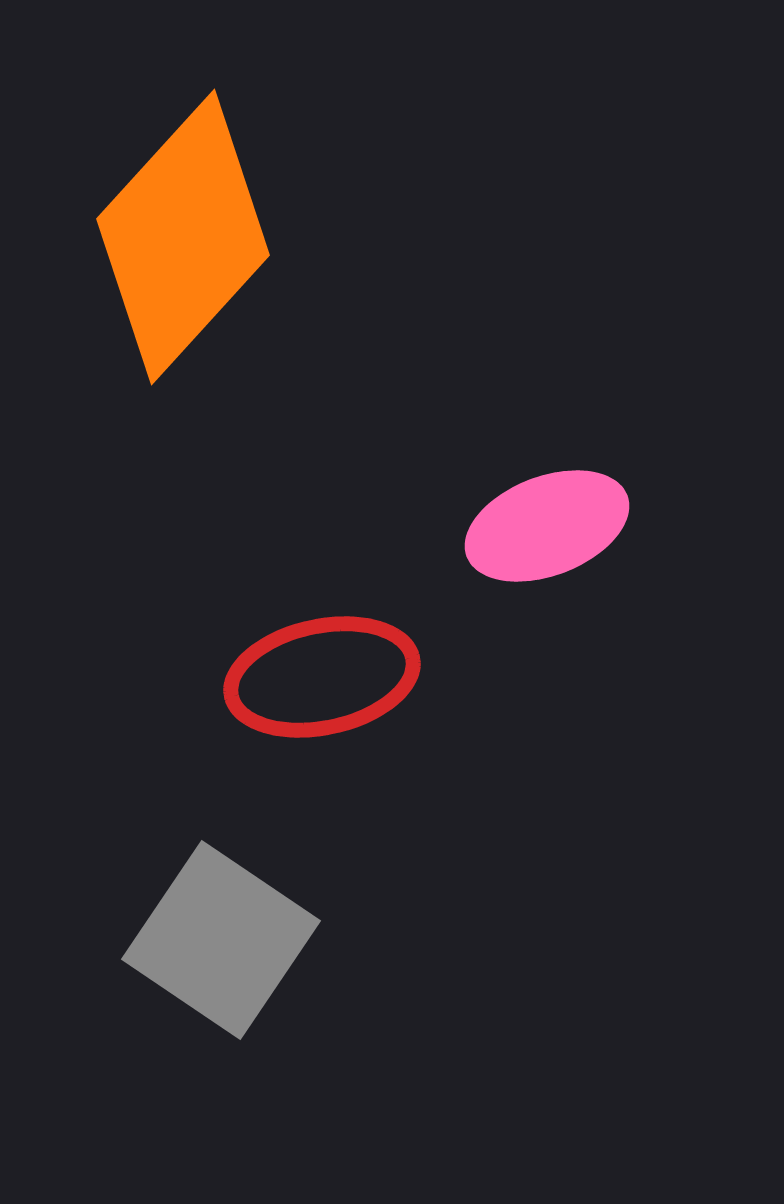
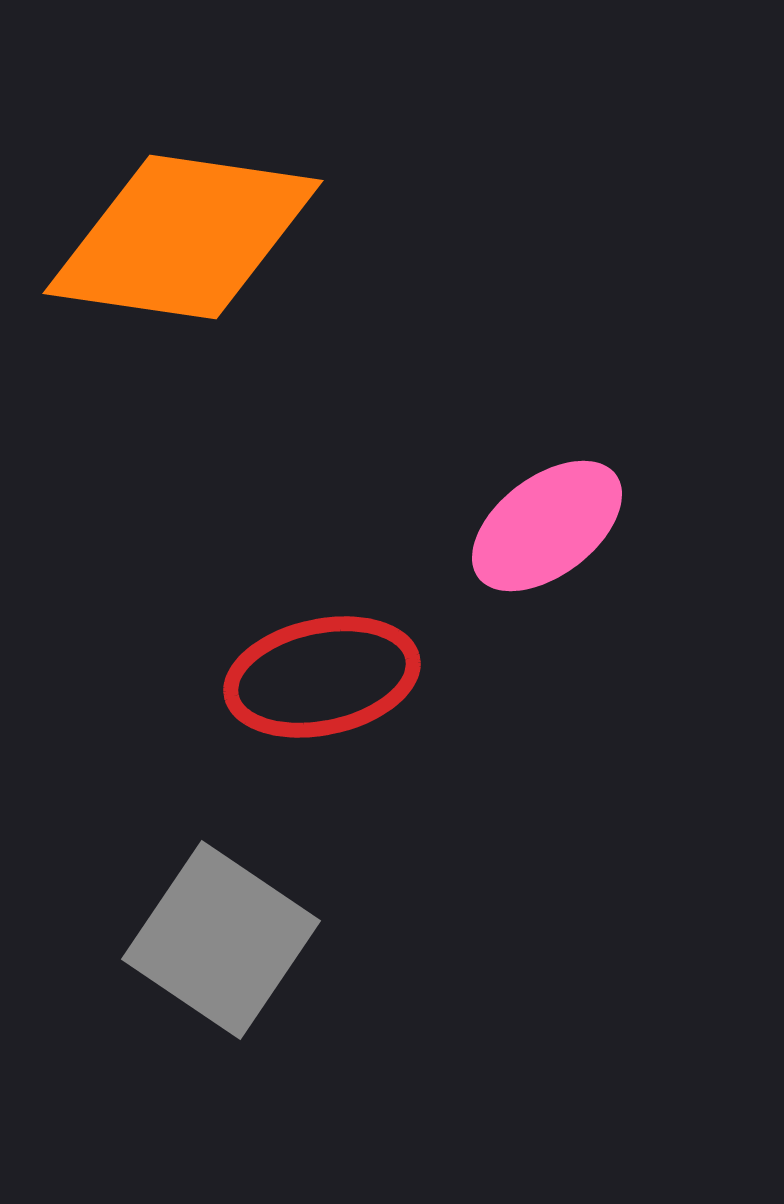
orange diamond: rotated 56 degrees clockwise
pink ellipse: rotated 16 degrees counterclockwise
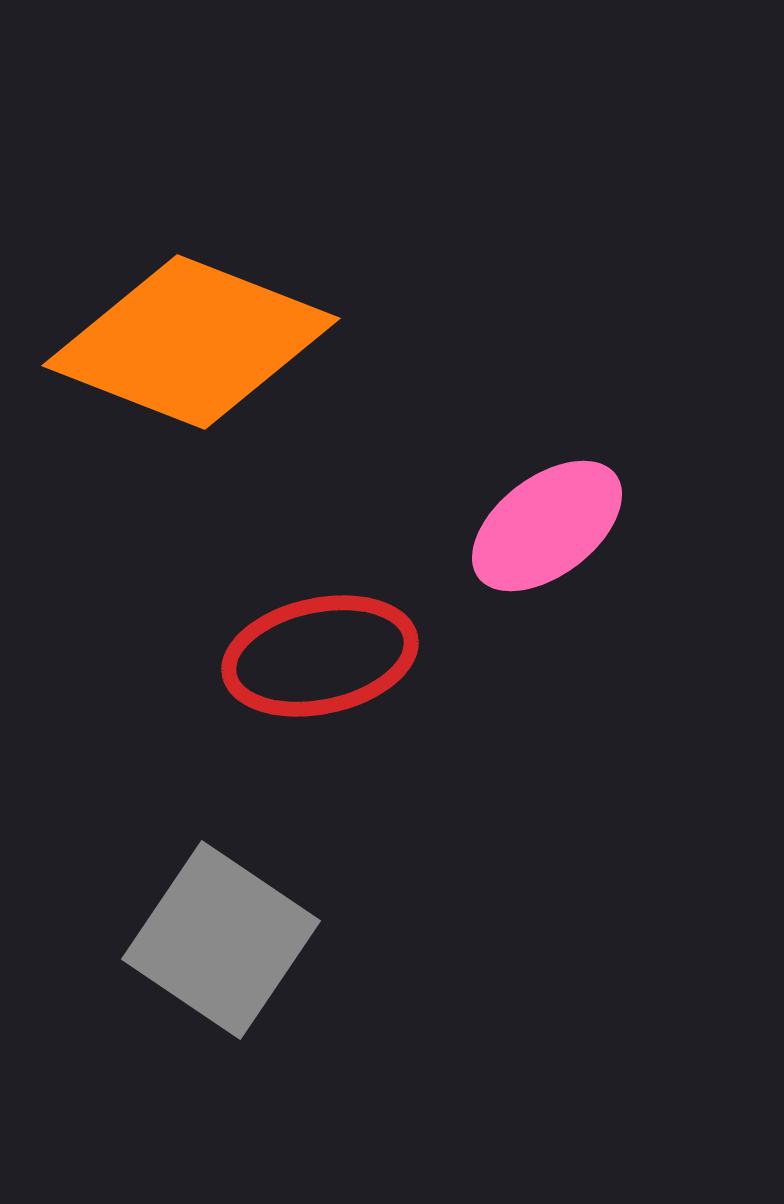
orange diamond: moved 8 px right, 105 px down; rotated 13 degrees clockwise
red ellipse: moved 2 px left, 21 px up
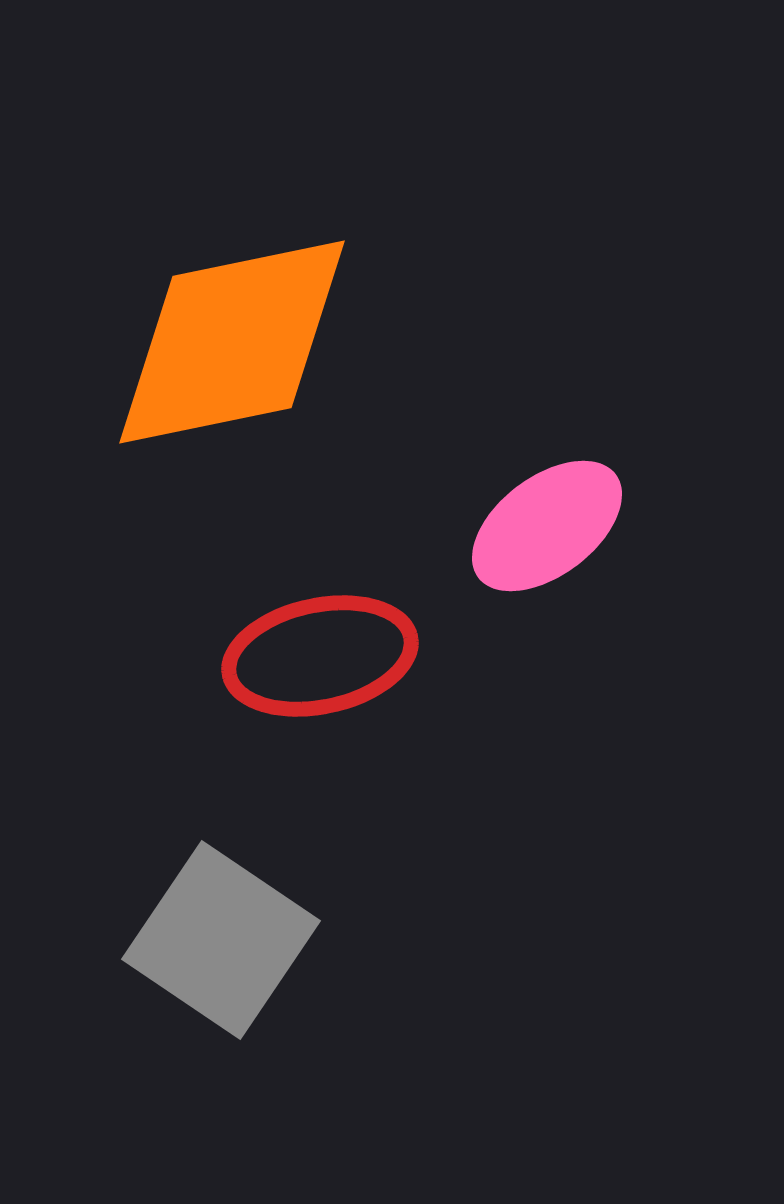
orange diamond: moved 41 px right; rotated 33 degrees counterclockwise
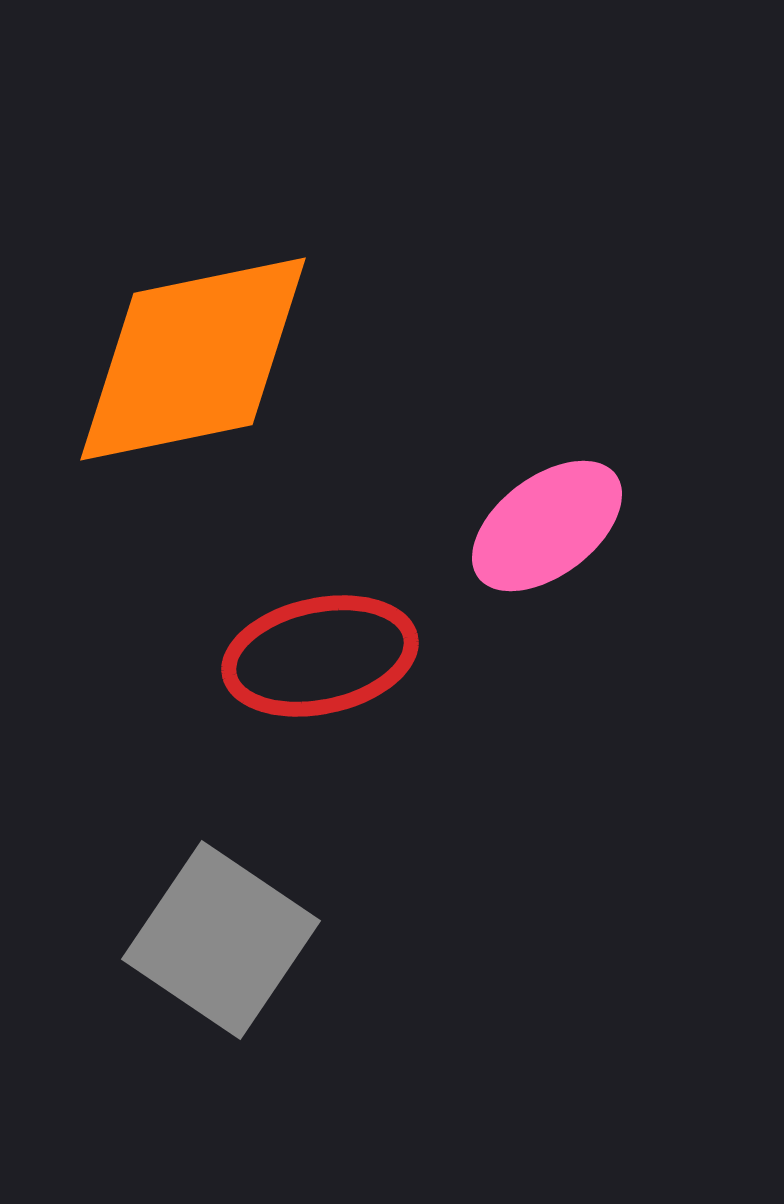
orange diamond: moved 39 px left, 17 px down
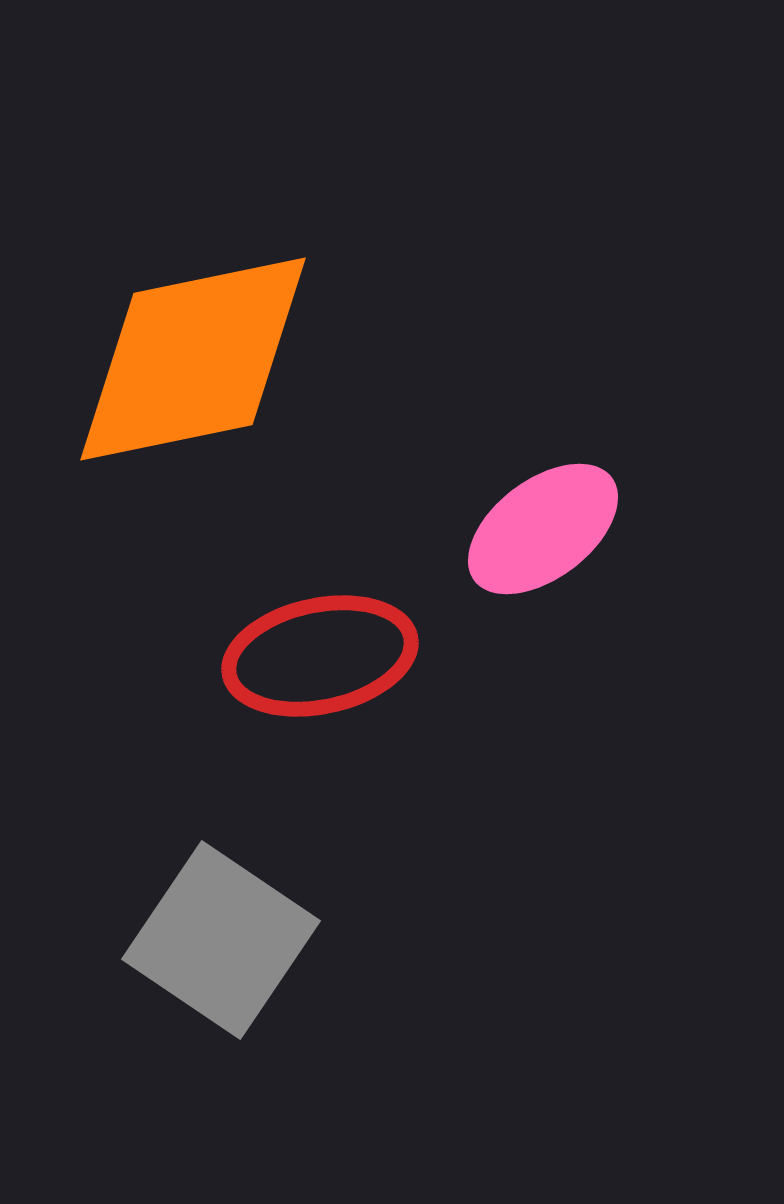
pink ellipse: moved 4 px left, 3 px down
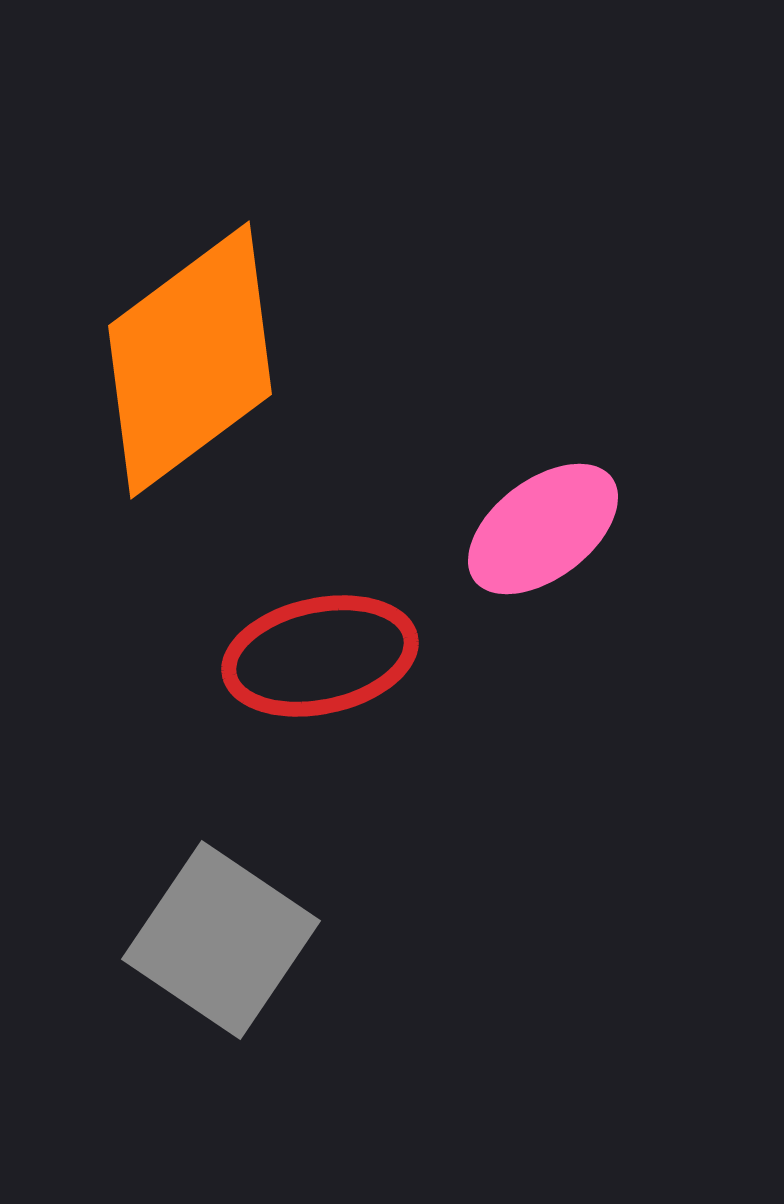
orange diamond: moved 3 px left, 1 px down; rotated 25 degrees counterclockwise
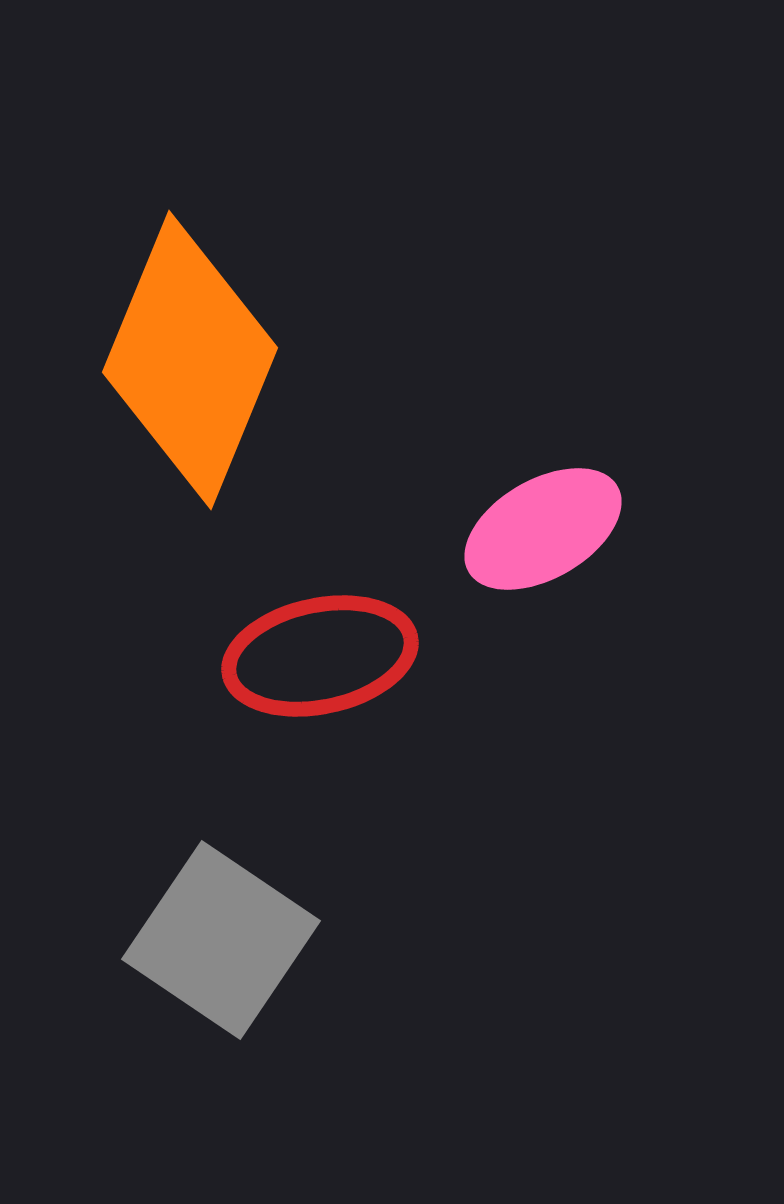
orange diamond: rotated 31 degrees counterclockwise
pink ellipse: rotated 7 degrees clockwise
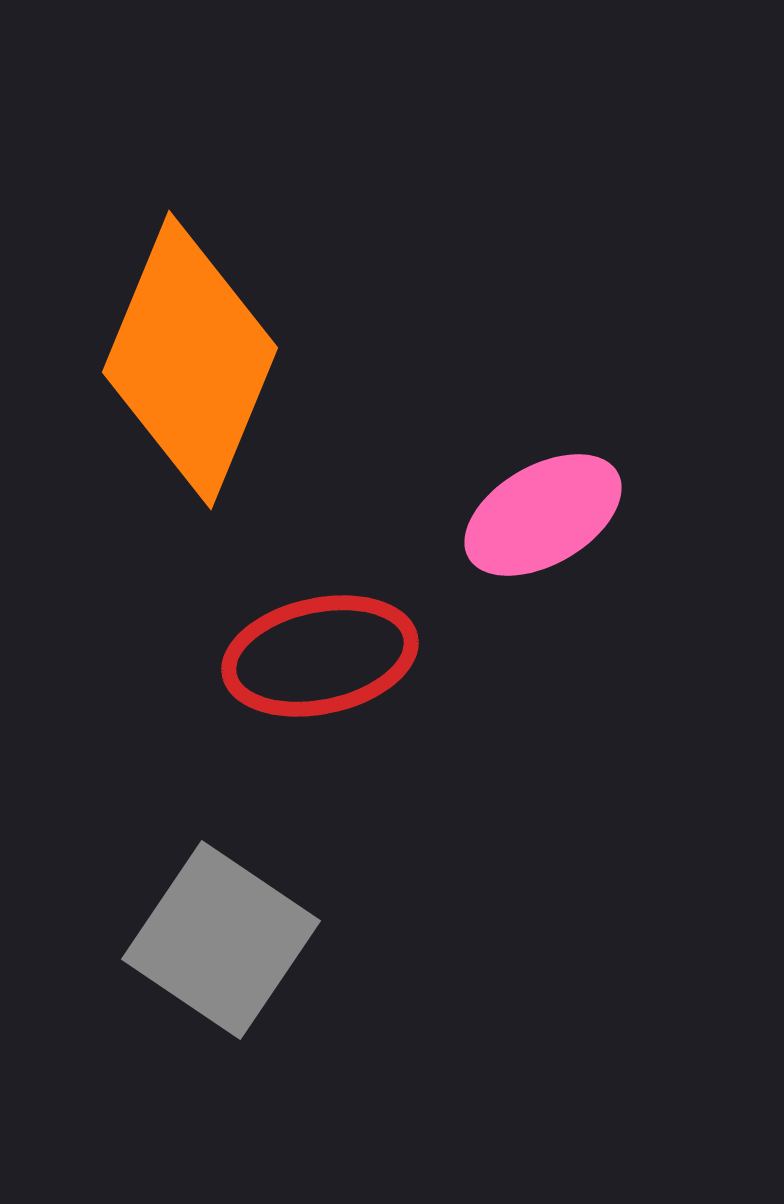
pink ellipse: moved 14 px up
